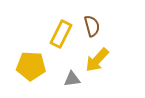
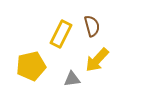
yellow pentagon: rotated 16 degrees counterclockwise
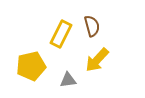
gray triangle: moved 4 px left, 1 px down
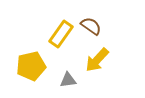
brown semicircle: moved 1 px left; rotated 40 degrees counterclockwise
yellow rectangle: rotated 8 degrees clockwise
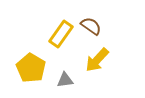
yellow pentagon: moved 2 px down; rotated 28 degrees counterclockwise
gray triangle: moved 3 px left
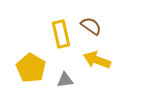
yellow rectangle: rotated 48 degrees counterclockwise
yellow arrow: rotated 68 degrees clockwise
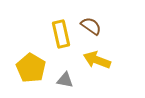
gray triangle: rotated 18 degrees clockwise
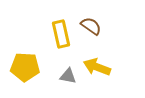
yellow arrow: moved 7 px down
yellow pentagon: moved 6 px left, 1 px up; rotated 28 degrees counterclockwise
gray triangle: moved 3 px right, 4 px up
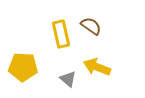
yellow pentagon: moved 2 px left
gray triangle: moved 3 px down; rotated 30 degrees clockwise
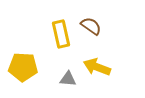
gray triangle: rotated 36 degrees counterclockwise
